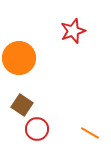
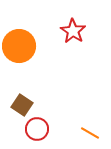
red star: rotated 20 degrees counterclockwise
orange circle: moved 12 px up
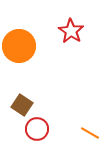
red star: moved 2 px left
